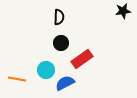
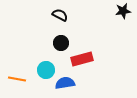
black semicircle: moved 1 px right, 2 px up; rotated 63 degrees counterclockwise
red rectangle: rotated 20 degrees clockwise
blue semicircle: rotated 18 degrees clockwise
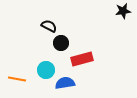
black semicircle: moved 11 px left, 11 px down
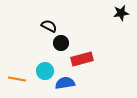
black star: moved 2 px left, 2 px down
cyan circle: moved 1 px left, 1 px down
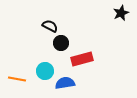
black star: rotated 14 degrees counterclockwise
black semicircle: moved 1 px right
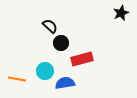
black semicircle: rotated 14 degrees clockwise
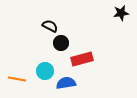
black star: rotated 14 degrees clockwise
black semicircle: rotated 14 degrees counterclockwise
blue semicircle: moved 1 px right
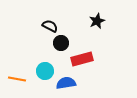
black star: moved 24 px left, 8 px down; rotated 14 degrees counterclockwise
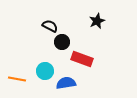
black circle: moved 1 px right, 1 px up
red rectangle: rotated 35 degrees clockwise
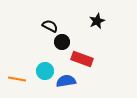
blue semicircle: moved 2 px up
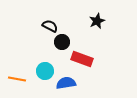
blue semicircle: moved 2 px down
